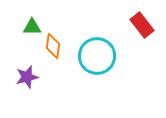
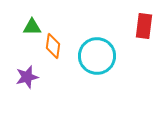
red rectangle: moved 2 px right, 1 px down; rotated 45 degrees clockwise
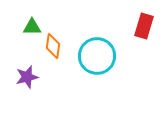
red rectangle: rotated 10 degrees clockwise
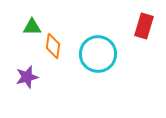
cyan circle: moved 1 px right, 2 px up
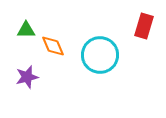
green triangle: moved 6 px left, 3 px down
orange diamond: rotated 30 degrees counterclockwise
cyan circle: moved 2 px right, 1 px down
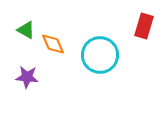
green triangle: rotated 30 degrees clockwise
orange diamond: moved 2 px up
purple star: rotated 20 degrees clockwise
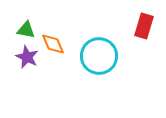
green triangle: rotated 18 degrees counterclockwise
cyan circle: moved 1 px left, 1 px down
purple star: moved 20 px up; rotated 20 degrees clockwise
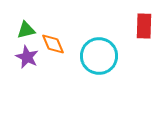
red rectangle: rotated 15 degrees counterclockwise
green triangle: rotated 24 degrees counterclockwise
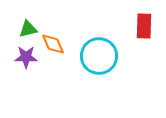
green triangle: moved 2 px right, 1 px up
purple star: moved 1 px left; rotated 25 degrees counterclockwise
